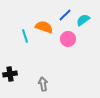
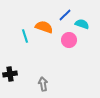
cyan semicircle: moved 1 px left, 4 px down; rotated 56 degrees clockwise
pink circle: moved 1 px right, 1 px down
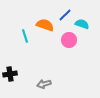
orange semicircle: moved 1 px right, 2 px up
gray arrow: moved 1 px right; rotated 96 degrees counterclockwise
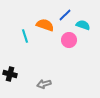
cyan semicircle: moved 1 px right, 1 px down
black cross: rotated 24 degrees clockwise
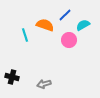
cyan semicircle: rotated 48 degrees counterclockwise
cyan line: moved 1 px up
black cross: moved 2 px right, 3 px down
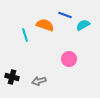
blue line: rotated 64 degrees clockwise
pink circle: moved 19 px down
gray arrow: moved 5 px left, 3 px up
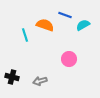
gray arrow: moved 1 px right
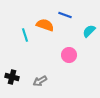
cyan semicircle: moved 6 px right, 6 px down; rotated 16 degrees counterclockwise
pink circle: moved 4 px up
gray arrow: rotated 16 degrees counterclockwise
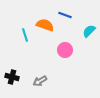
pink circle: moved 4 px left, 5 px up
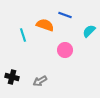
cyan line: moved 2 px left
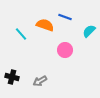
blue line: moved 2 px down
cyan line: moved 2 px left, 1 px up; rotated 24 degrees counterclockwise
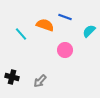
gray arrow: rotated 16 degrees counterclockwise
